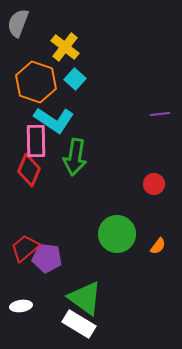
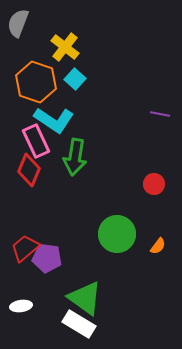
purple line: rotated 18 degrees clockwise
pink rectangle: rotated 24 degrees counterclockwise
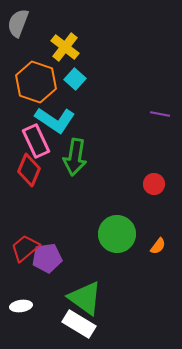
cyan L-shape: moved 1 px right
purple pentagon: rotated 16 degrees counterclockwise
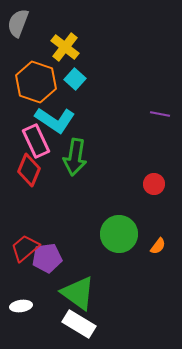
green circle: moved 2 px right
green triangle: moved 7 px left, 5 px up
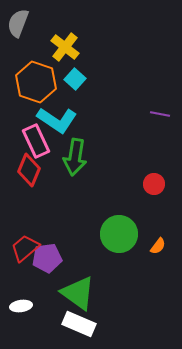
cyan L-shape: moved 2 px right
white rectangle: rotated 8 degrees counterclockwise
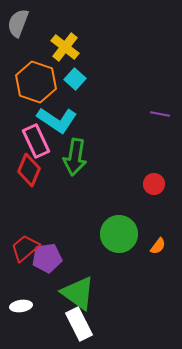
white rectangle: rotated 40 degrees clockwise
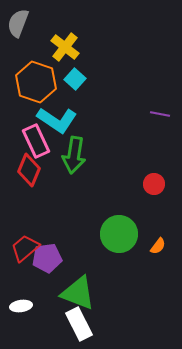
green arrow: moved 1 px left, 2 px up
green triangle: rotated 15 degrees counterclockwise
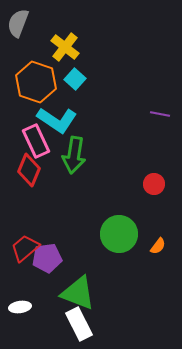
white ellipse: moved 1 px left, 1 px down
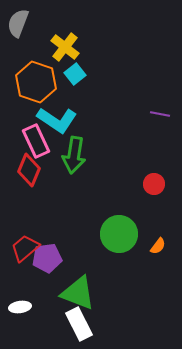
cyan square: moved 5 px up; rotated 10 degrees clockwise
